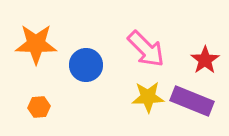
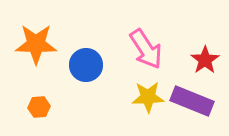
pink arrow: rotated 12 degrees clockwise
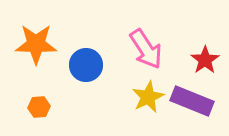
yellow star: rotated 24 degrees counterclockwise
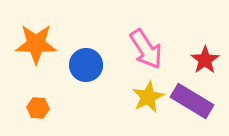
purple rectangle: rotated 9 degrees clockwise
orange hexagon: moved 1 px left, 1 px down; rotated 10 degrees clockwise
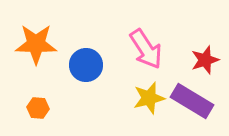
red star: rotated 16 degrees clockwise
yellow star: moved 1 px right, 1 px down; rotated 12 degrees clockwise
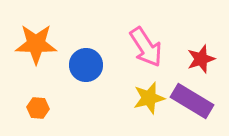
pink arrow: moved 2 px up
red star: moved 4 px left, 1 px up
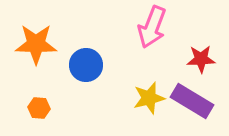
pink arrow: moved 6 px right, 20 px up; rotated 54 degrees clockwise
red star: rotated 16 degrees clockwise
orange hexagon: moved 1 px right
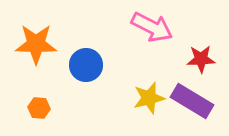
pink arrow: rotated 84 degrees counterclockwise
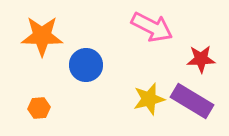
orange star: moved 6 px right, 8 px up
yellow star: moved 1 px down
orange hexagon: rotated 10 degrees counterclockwise
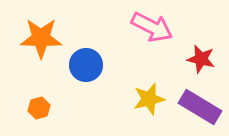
orange star: moved 1 px left, 2 px down
red star: rotated 16 degrees clockwise
purple rectangle: moved 8 px right, 6 px down
orange hexagon: rotated 10 degrees counterclockwise
